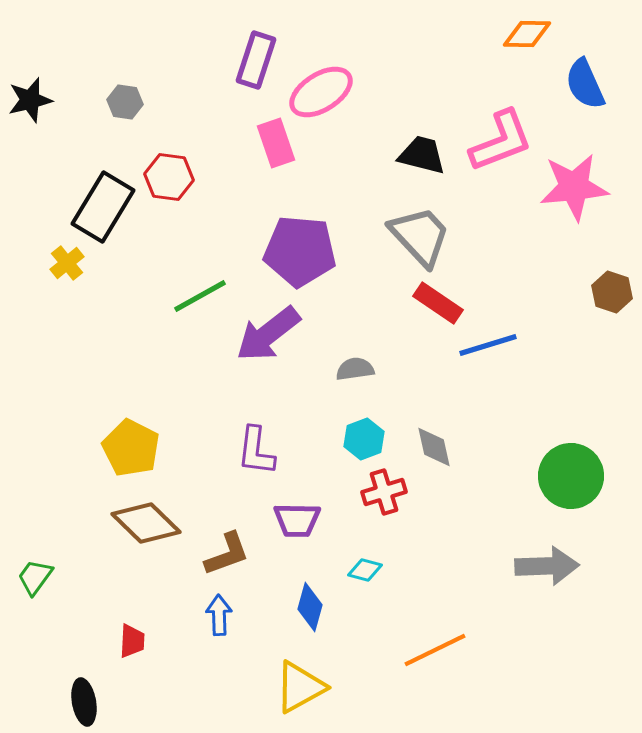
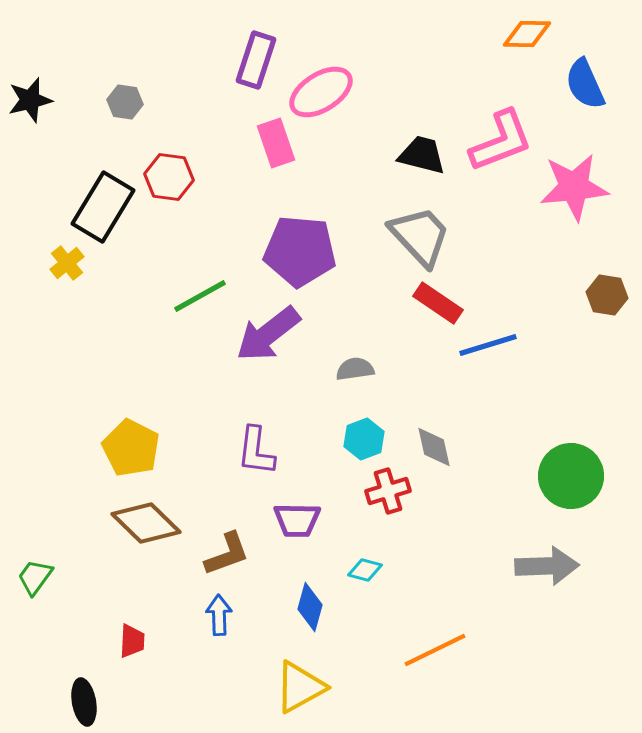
brown hexagon: moved 5 px left, 3 px down; rotated 9 degrees counterclockwise
red cross: moved 4 px right, 1 px up
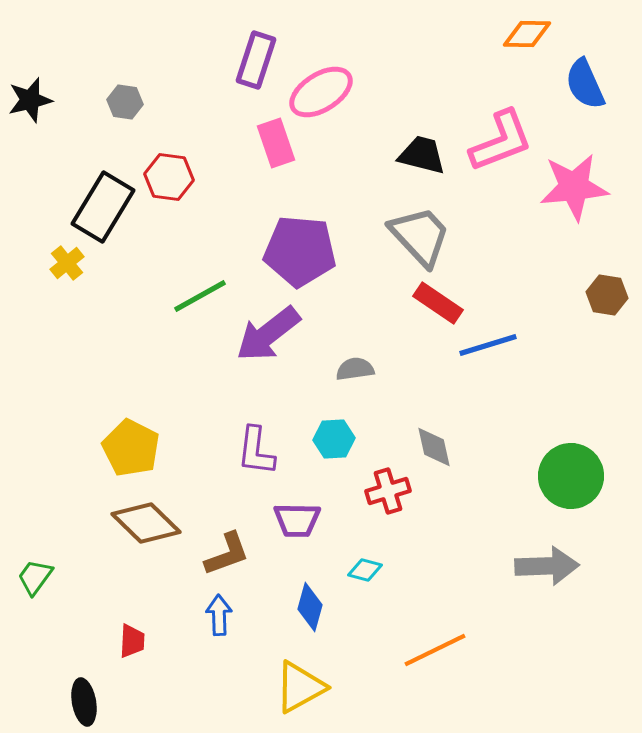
cyan hexagon: moved 30 px left; rotated 18 degrees clockwise
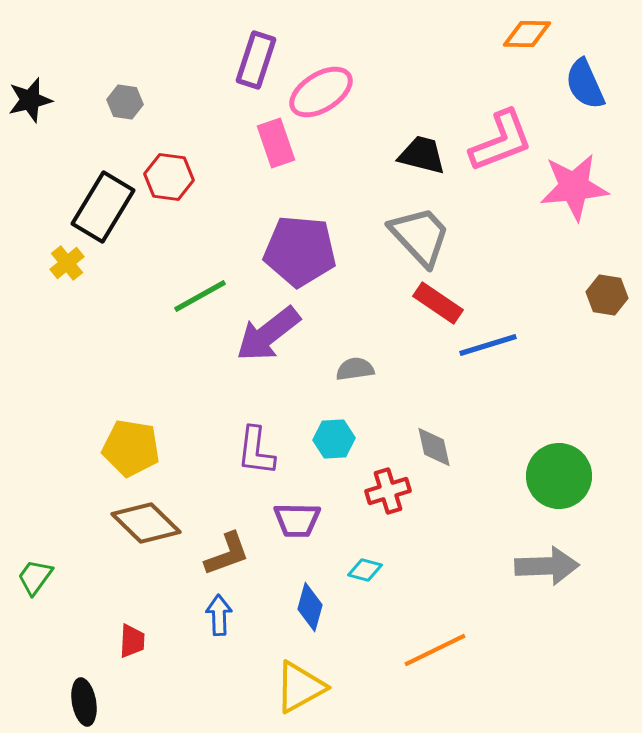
yellow pentagon: rotated 18 degrees counterclockwise
green circle: moved 12 px left
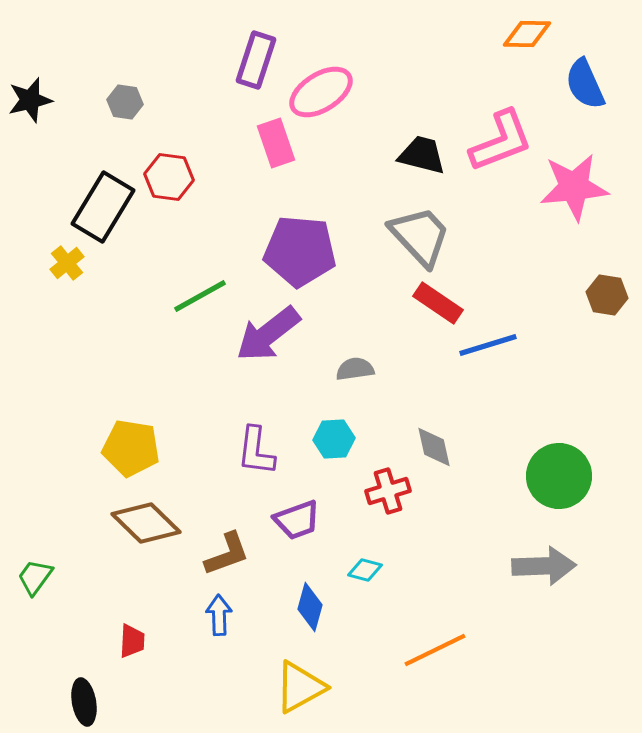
purple trapezoid: rotated 21 degrees counterclockwise
gray arrow: moved 3 px left
